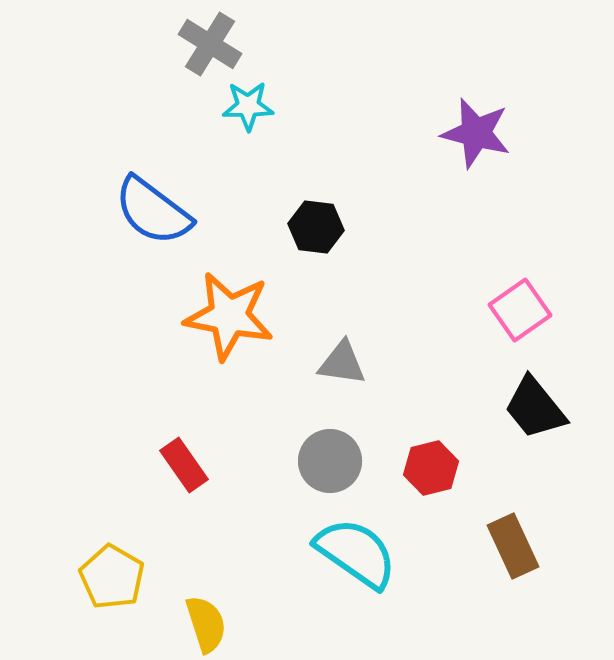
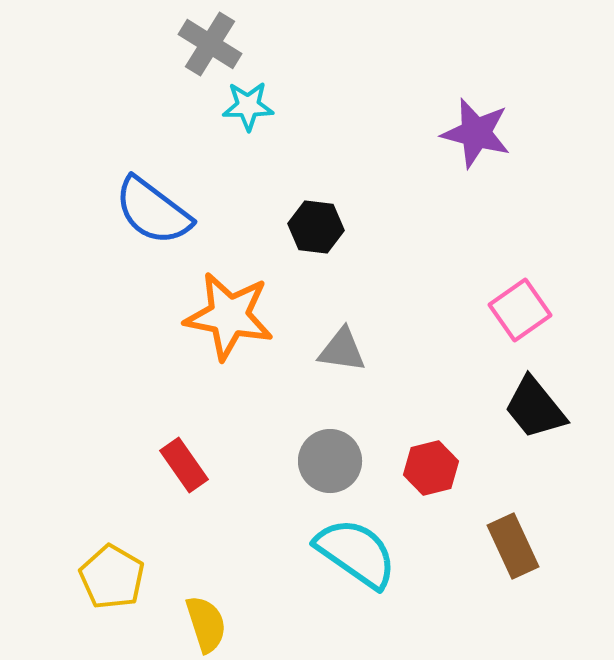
gray triangle: moved 13 px up
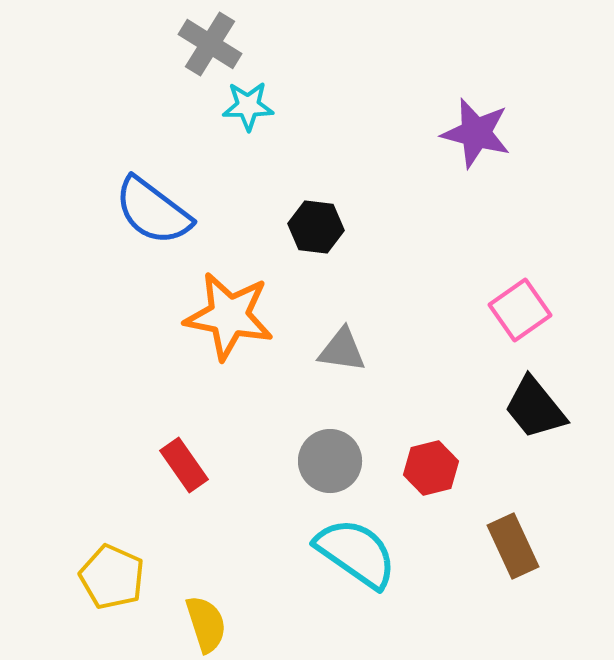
yellow pentagon: rotated 6 degrees counterclockwise
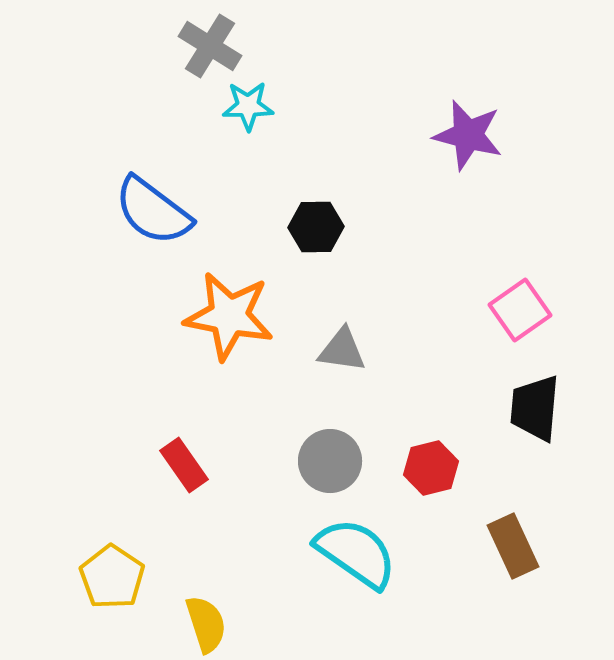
gray cross: moved 2 px down
purple star: moved 8 px left, 2 px down
black hexagon: rotated 8 degrees counterclockwise
black trapezoid: rotated 44 degrees clockwise
yellow pentagon: rotated 10 degrees clockwise
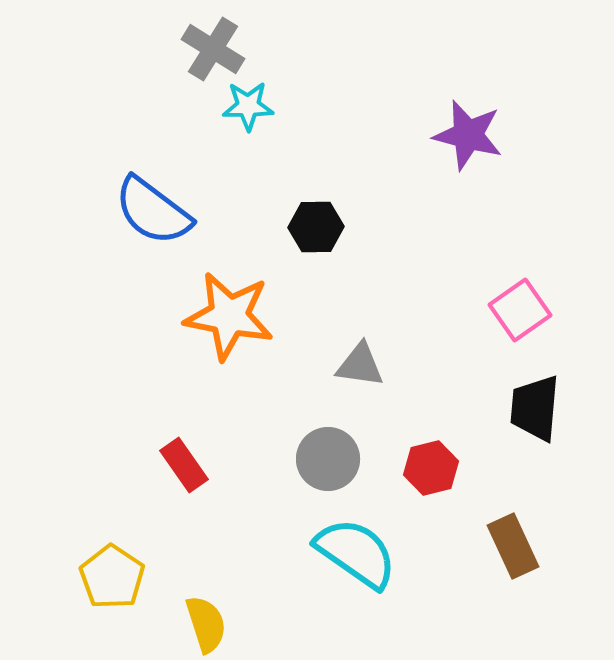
gray cross: moved 3 px right, 3 px down
gray triangle: moved 18 px right, 15 px down
gray circle: moved 2 px left, 2 px up
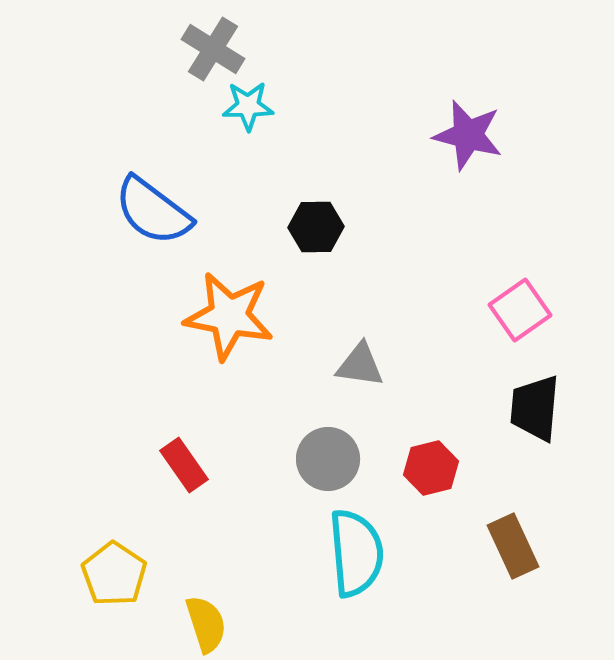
cyan semicircle: rotated 50 degrees clockwise
yellow pentagon: moved 2 px right, 3 px up
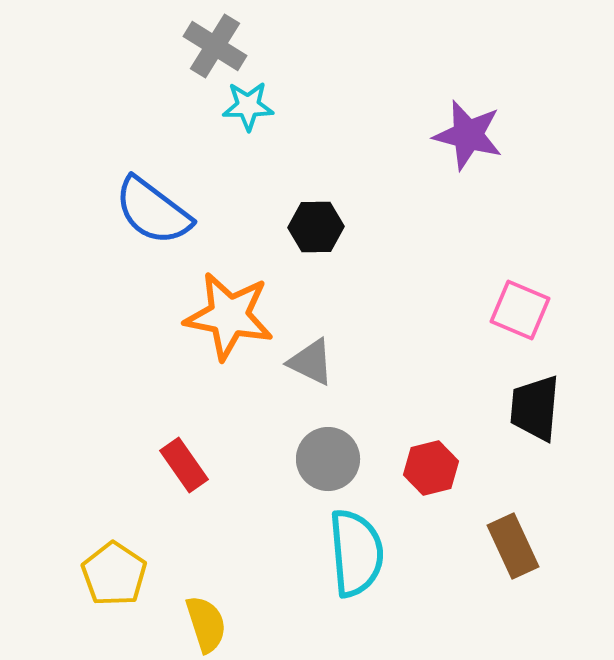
gray cross: moved 2 px right, 3 px up
pink square: rotated 32 degrees counterclockwise
gray triangle: moved 49 px left, 3 px up; rotated 18 degrees clockwise
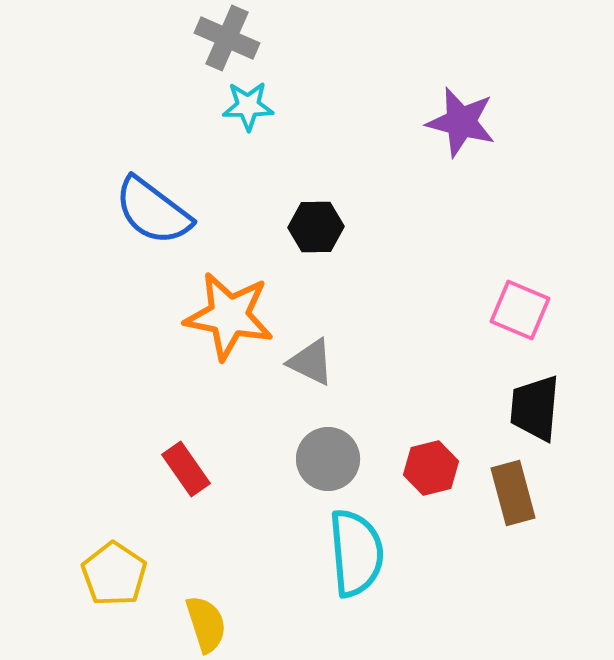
gray cross: moved 12 px right, 8 px up; rotated 8 degrees counterclockwise
purple star: moved 7 px left, 13 px up
red rectangle: moved 2 px right, 4 px down
brown rectangle: moved 53 px up; rotated 10 degrees clockwise
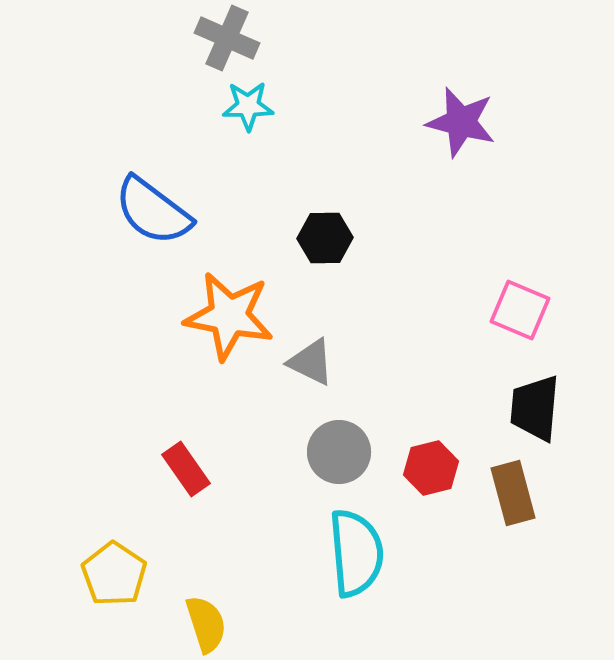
black hexagon: moved 9 px right, 11 px down
gray circle: moved 11 px right, 7 px up
